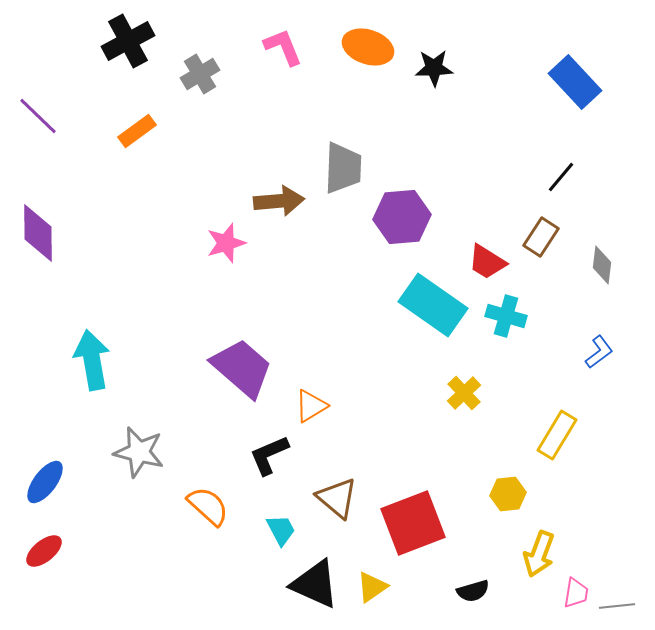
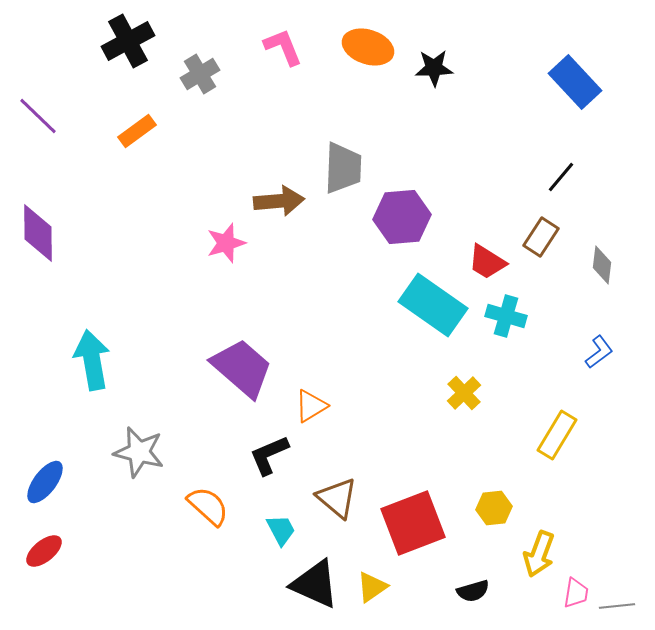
yellow hexagon: moved 14 px left, 14 px down
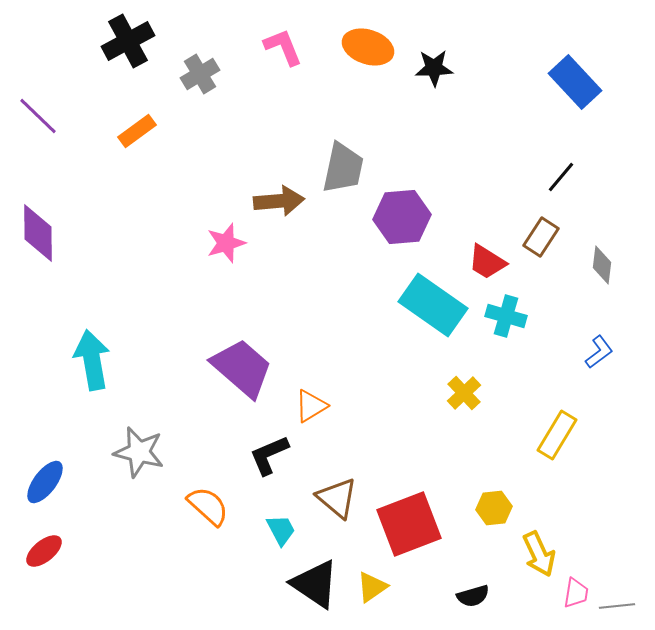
gray trapezoid: rotated 10 degrees clockwise
red square: moved 4 px left, 1 px down
yellow arrow: rotated 45 degrees counterclockwise
black triangle: rotated 10 degrees clockwise
black semicircle: moved 5 px down
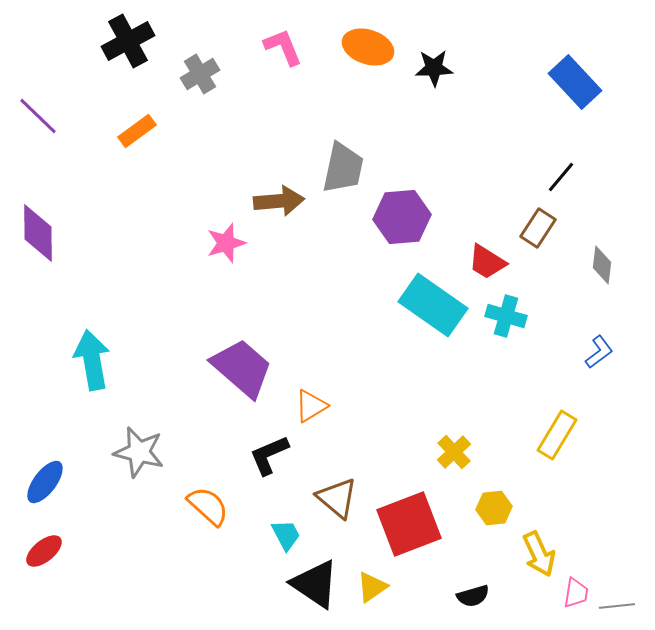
brown rectangle: moved 3 px left, 9 px up
yellow cross: moved 10 px left, 59 px down
cyan trapezoid: moved 5 px right, 5 px down
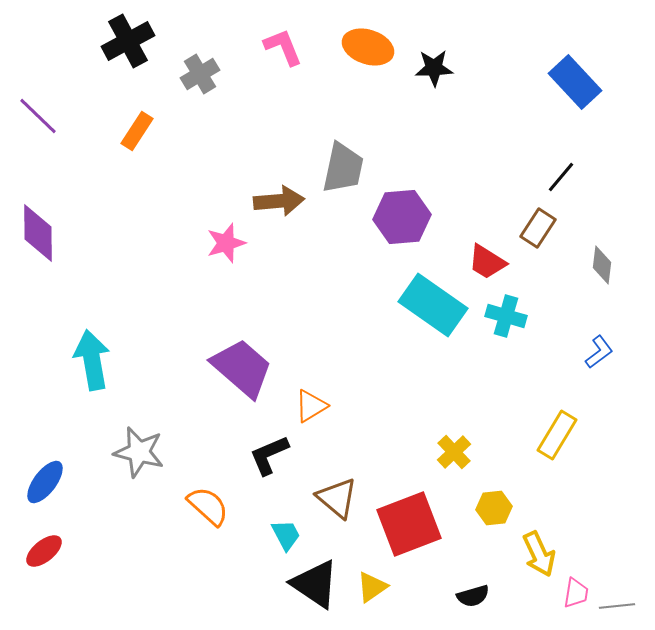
orange rectangle: rotated 21 degrees counterclockwise
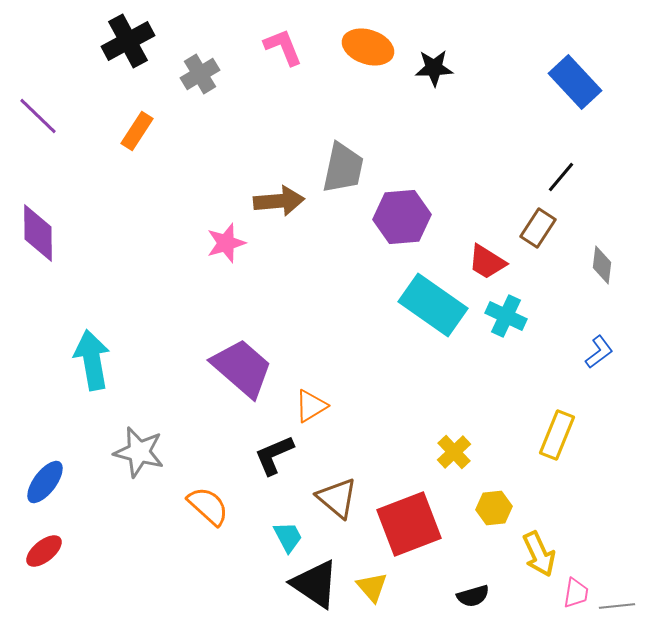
cyan cross: rotated 9 degrees clockwise
yellow rectangle: rotated 9 degrees counterclockwise
black L-shape: moved 5 px right
cyan trapezoid: moved 2 px right, 2 px down
yellow triangle: rotated 36 degrees counterclockwise
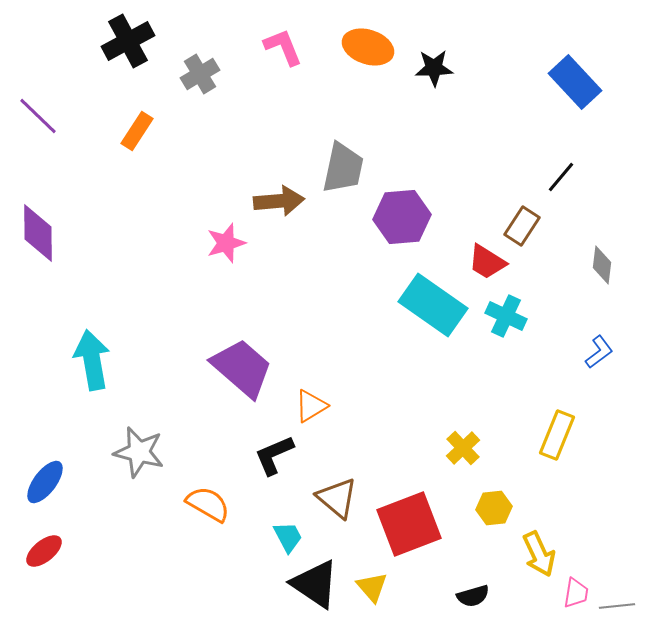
brown rectangle: moved 16 px left, 2 px up
yellow cross: moved 9 px right, 4 px up
orange semicircle: moved 2 px up; rotated 12 degrees counterclockwise
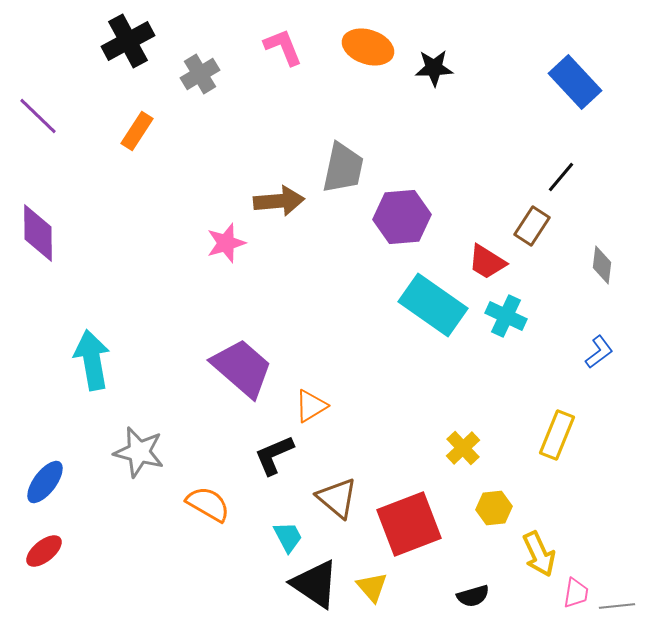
brown rectangle: moved 10 px right
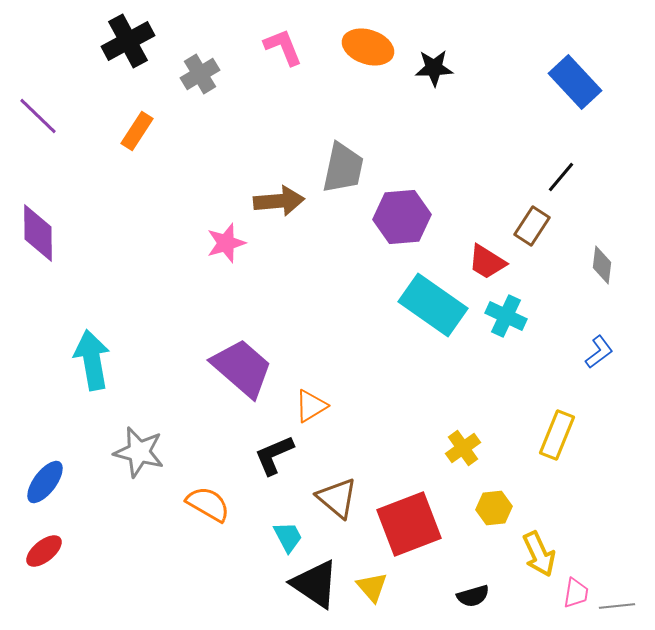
yellow cross: rotated 8 degrees clockwise
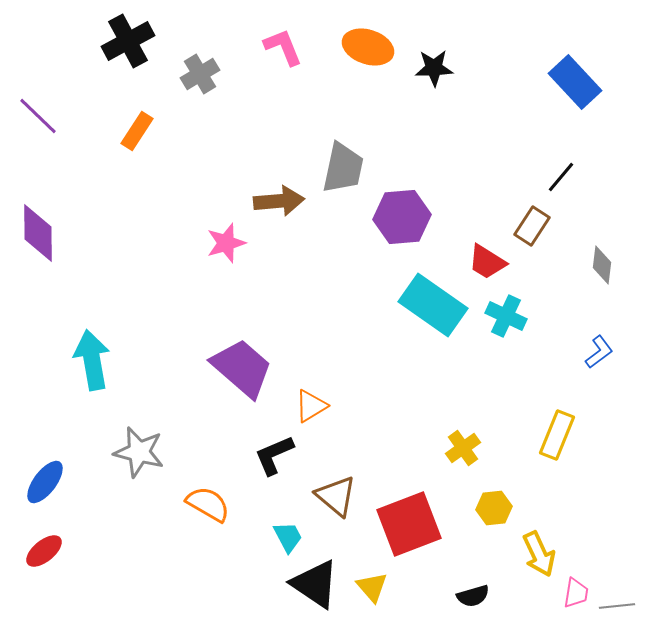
brown triangle: moved 1 px left, 2 px up
